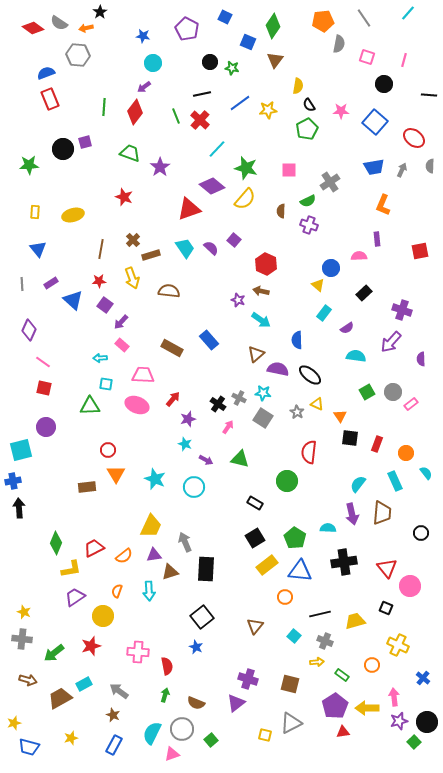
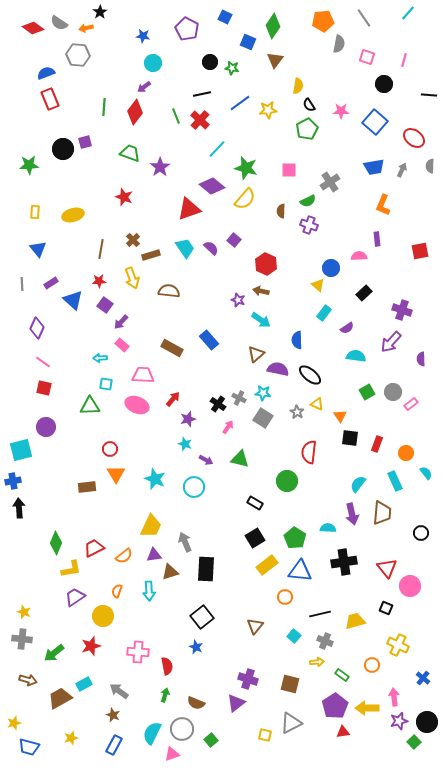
purple diamond at (29, 330): moved 8 px right, 2 px up
red circle at (108, 450): moved 2 px right, 1 px up
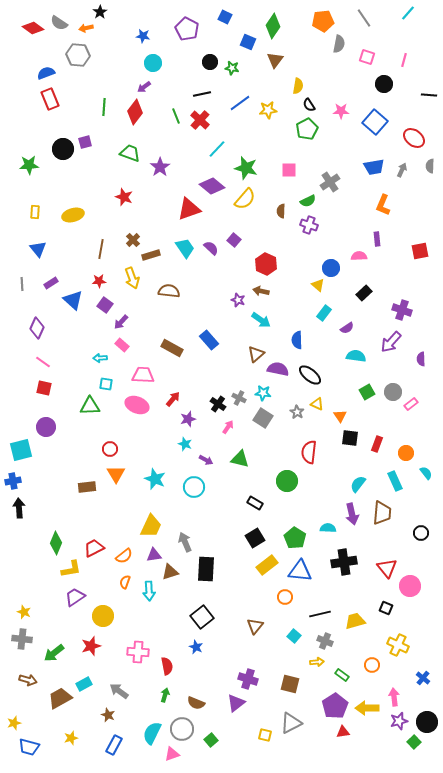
orange semicircle at (117, 591): moved 8 px right, 9 px up
brown star at (113, 715): moved 5 px left
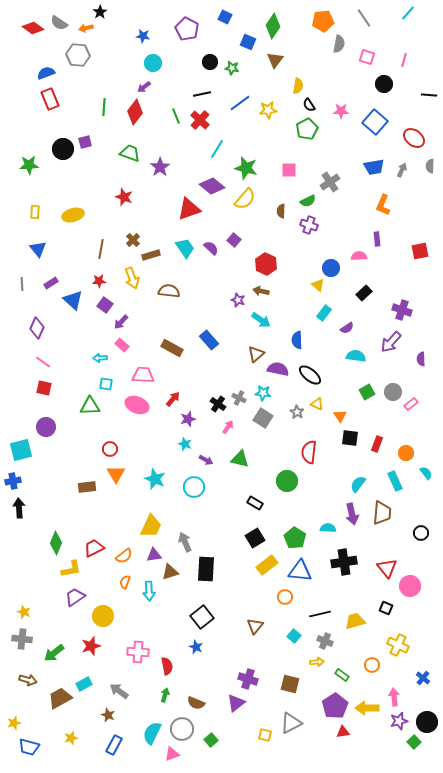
cyan line at (217, 149): rotated 12 degrees counterclockwise
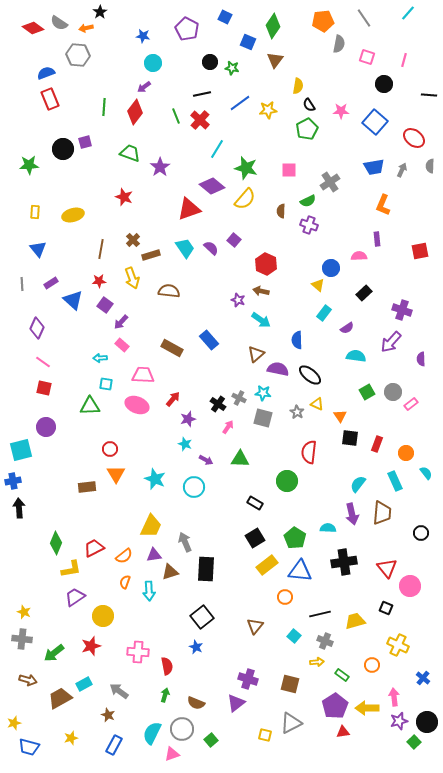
gray square at (263, 418): rotated 18 degrees counterclockwise
green triangle at (240, 459): rotated 12 degrees counterclockwise
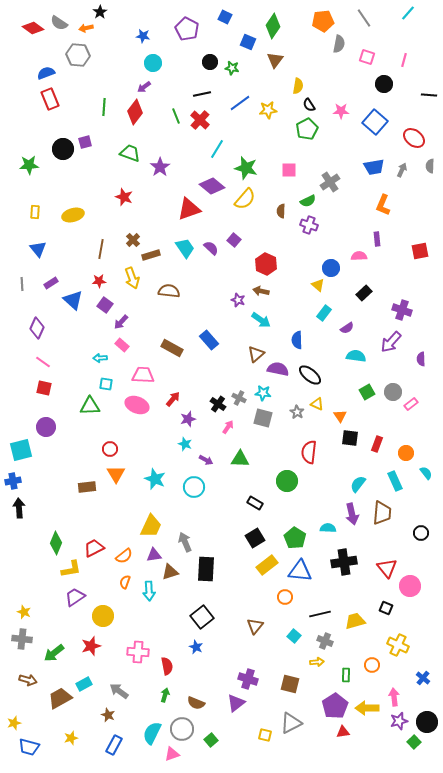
green rectangle at (342, 675): moved 4 px right; rotated 56 degrees clockwise
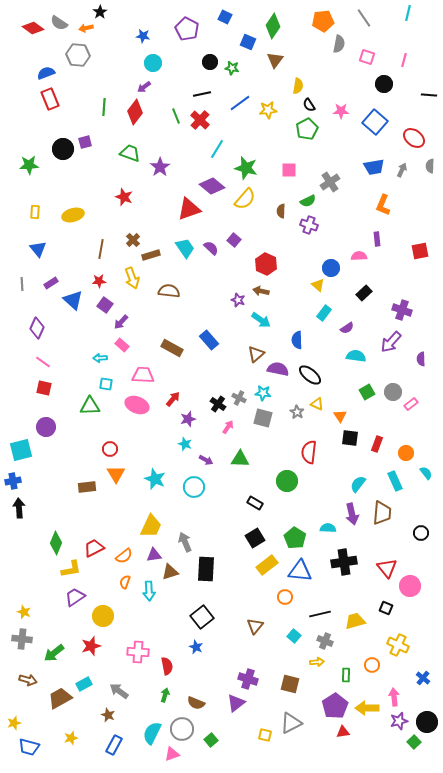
cyan line at (408, 13): rotated 28 degrees counterclockwise
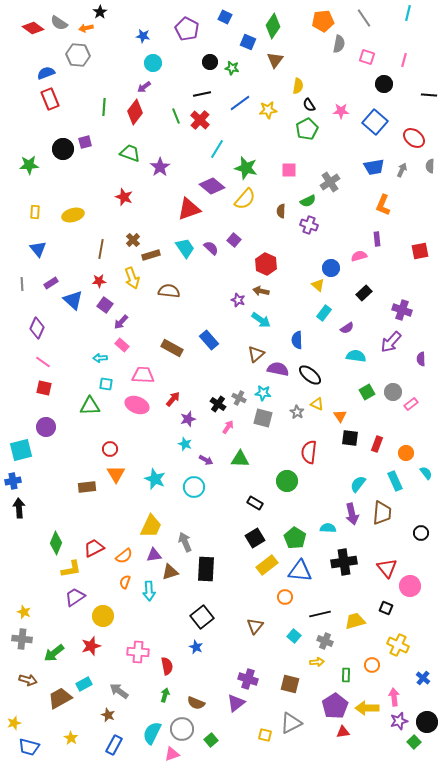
pink semicircle at (359, 256): rotated 14 degrees counterclockwise
yellow star at (71, 738): rotated 24 degrees counterclockwise
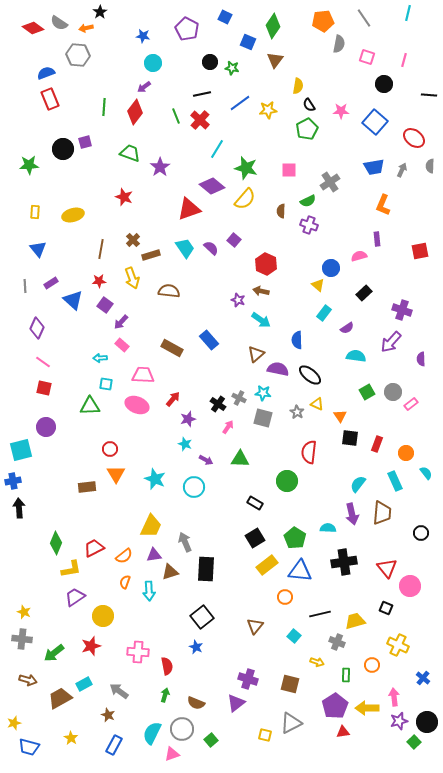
gray line at (22, 284): moved 3 px right, 2 px down
gray cross at (325, 641): moved 12 px right, 1 px down
yellow arrow at (317, 662): rotated 24 degrees clockwise
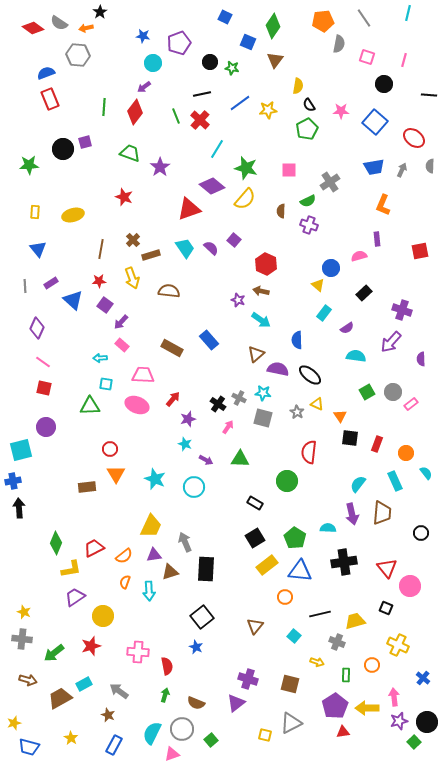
purple pentagon at (187, 29): moved 8 px left, 14 px down; rotated 25 degrees clockwise
